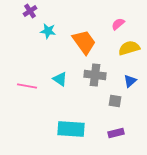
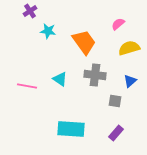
purple rectangle: rotated 35 degrees counterclockwise
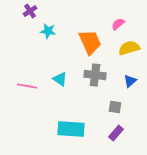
orange trapezoid: moved 6 px right; rotated 12 degrees clockwise
gray square: moved 6 px down
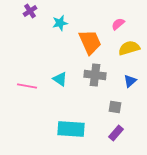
cyan star: moved 12 px right, 8 px up; rotated 21 degrees counterclockwise
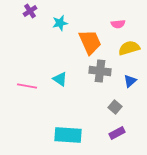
pink semicircle: rotated 144 degrees counterclockwise
gray cross: moved 5 px right, 4 px up
gray square: rotated 32 degrees clockwise
cyan rectangle: moved 3 px left, 6 px down
purple rectangle: moved 1 px right; rotated 21 degrees clockwise
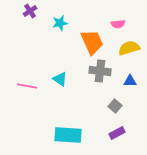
orange trapezoid: moved 2 px right
blue triangle: rotated 40 degrees clockwise
gray square: moved 1 px up
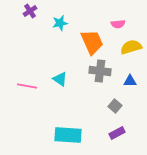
yellow semicircle: moved 2 px right, 1 px up
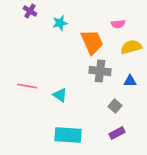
purple cross: rotated 24 degrees counterclockwise
cyan triangle: moved 16 px down
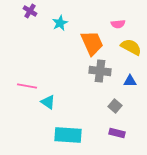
cyan star: rotated 14 degrees counterclockwise
orange trapezoid: moved 1 px down
yellow semicircle: rotated 45 degrees clockwise
cyan triangle: moved 12 px left, 7 px down
purple rectangle: rotated 42 degrees clockwise
